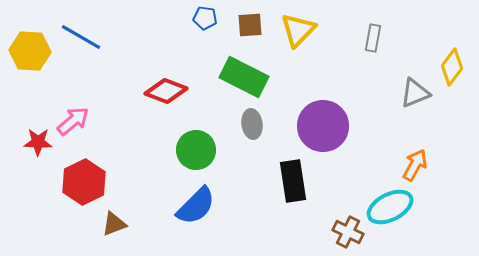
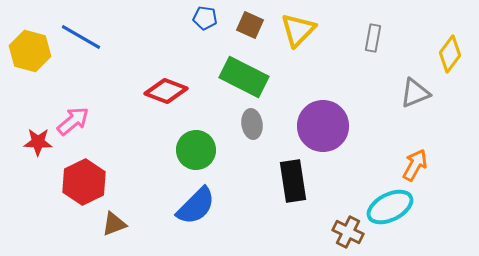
brown square: rotated 28 degrees clockwise
yellow hexagon: rotated 12 degrees clockwise
yellow diamond: moved 2 px left, 13 px up
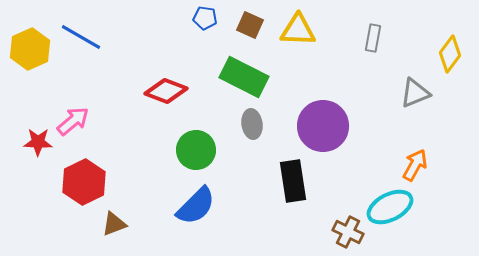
yellow triangle: rotated 48 degrees clockwise
yellow hexagon: moved 2 px up; rotated 21 degrees clockwise
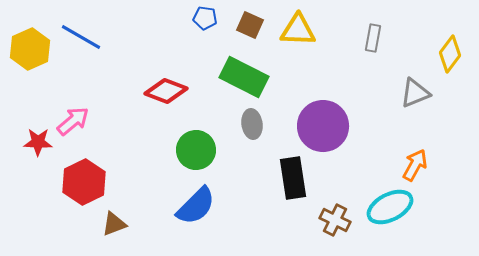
black rectangle: moved 3 px up
brown cross: moved 13 px left, 12 px up
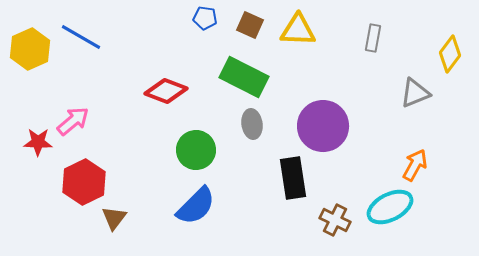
brown triangle: moved 6 px up; rotated 32 degrees counterclockwise
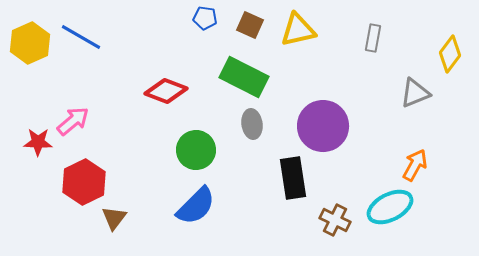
yellow triangle: rotated 15 degrees counterclockwise
yellow hexagon: moved 6 px up
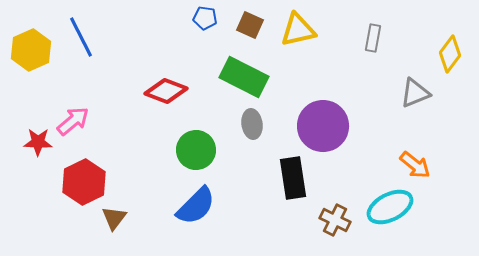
blue line: rotated 33 degrees clockwise
yellow hexagon: moved 1 px right, 7 px down
orange arrow: rotated 100 degrees clockwise
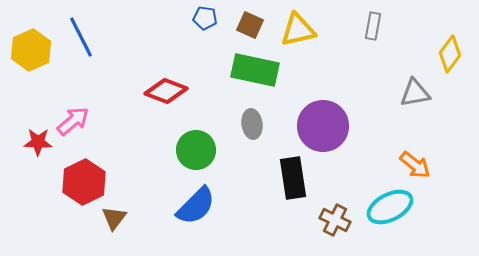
gray rectangle: moved 12 px up
green rectangle: moved 11 px right, 7 px up; rotated 15 degrees counterclockwise
gray triangle: rotated 12 degrees clockwise
